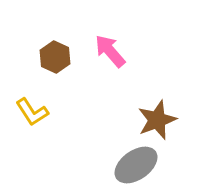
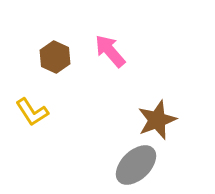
gray ellipse: rotated 9 degrees counterclockwise
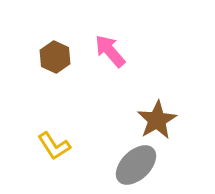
yellow L-shape: moved 22 px right, 34 px down
brown star: rotated 9 degrees counterclockwise
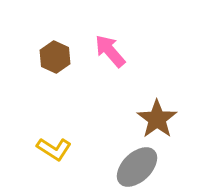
brown star: moved 1 px up; rotated 6 degrees counterclockwise
yellow L-shape: moved 3 px down; rotated 24 degrees counterclockwise
gray ellipse: moved 1 px right, 2 px down
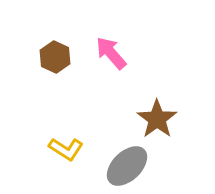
pink arrow: moved 1 px right, 2 px down
yellow L-shape: moved 12 px right
gray ellipse: moved 10 px left, 1 px up
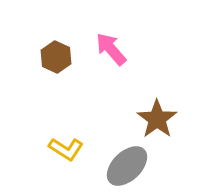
pink arrow: moved 4 px up
brown hexagon: moved 1 px right
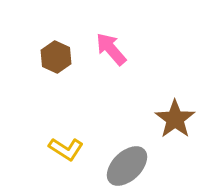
brown star: moved 18 px right
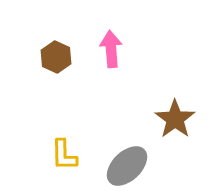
pink arrow: rotated 36 degrees clockwise
yellow L-shape: moved 2 px left, 6 px down; rotated 56 degrees clockwise
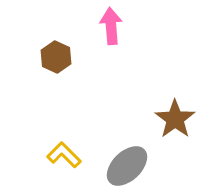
pink arrow: moved 23 px up
yellow L-shape: rotated 136 degrees clockwise
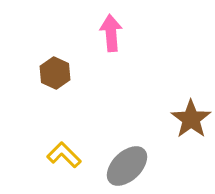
pink arrow: moved 7 px down
brown hexagon: moved 1 px left, 16 px down
brown star: moved 16 px right
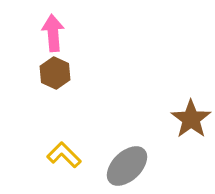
pink arrow: moved 58 px left
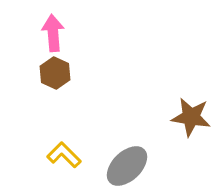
brown star: moved 2 px up; rotated 27 degrees counterclockwise
